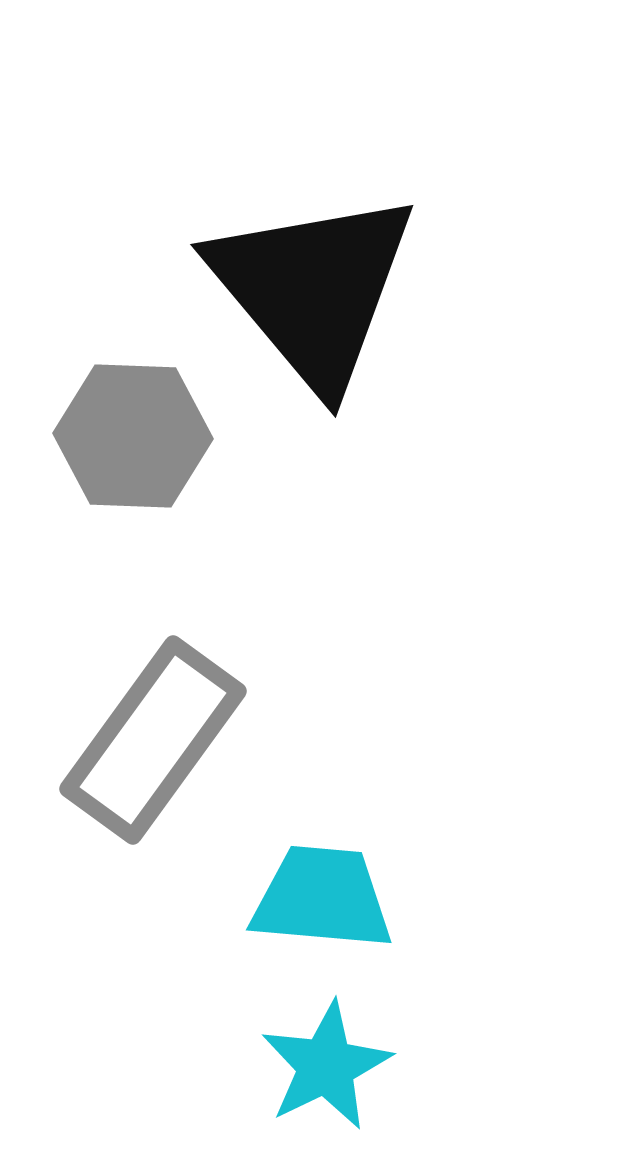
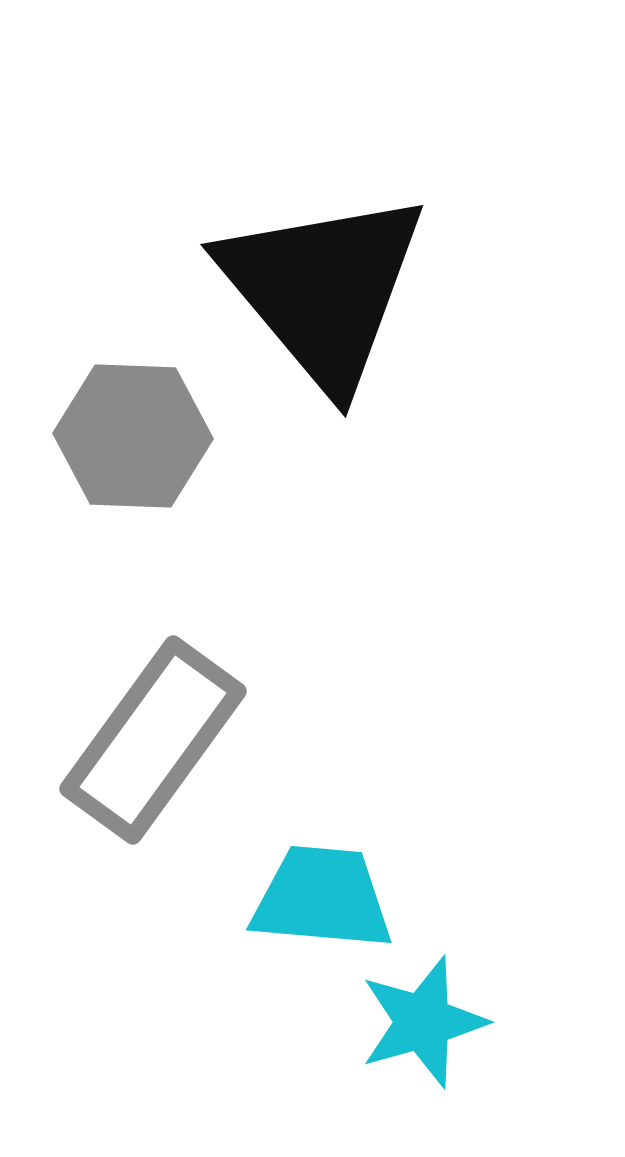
black triangle: moved 10 px right
cyan star: moved 97 px right, 44 px up; rotated 10 degrees clockwise
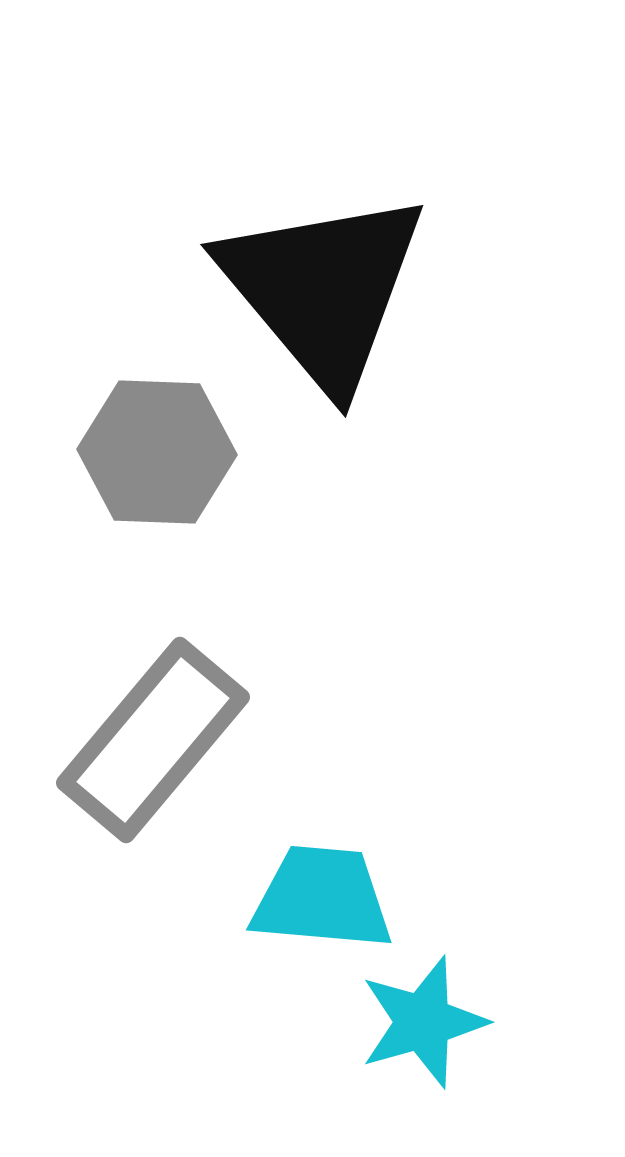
gray hexagon: moved 24 px right, 16 px down
gray rectangle: rotated 4 degrees clockwise
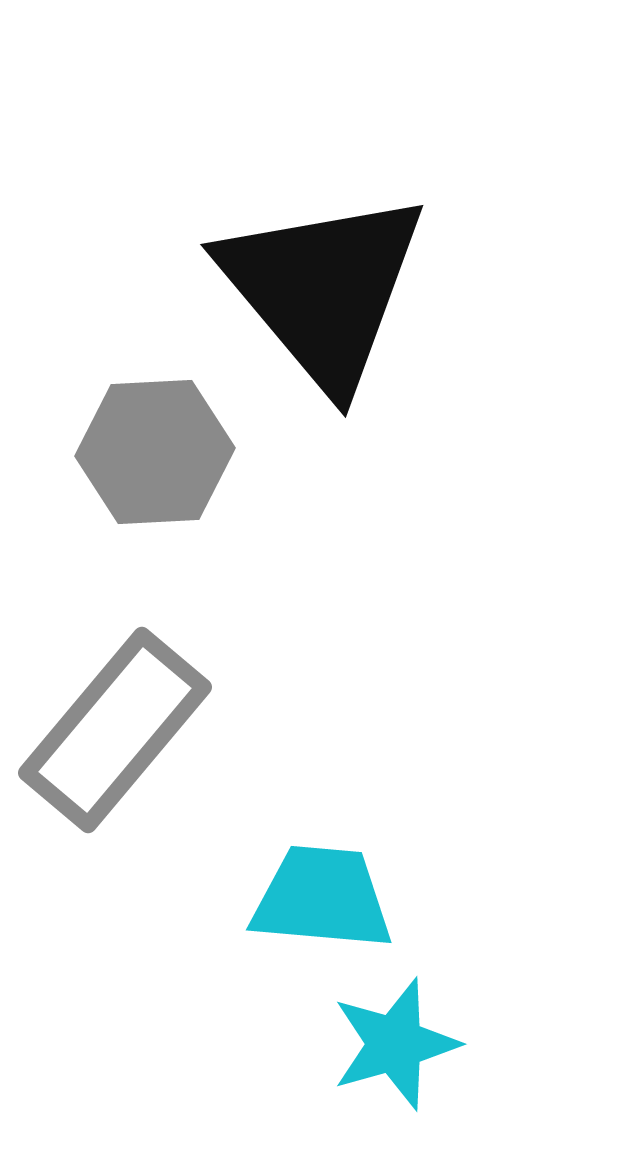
gray hexagon: moved 2 px left; rotated 5 degrees counterclockwise
gray rectangle: moved 38 px left, 10 px up
cyan star: moved 28 px left, 22 px down
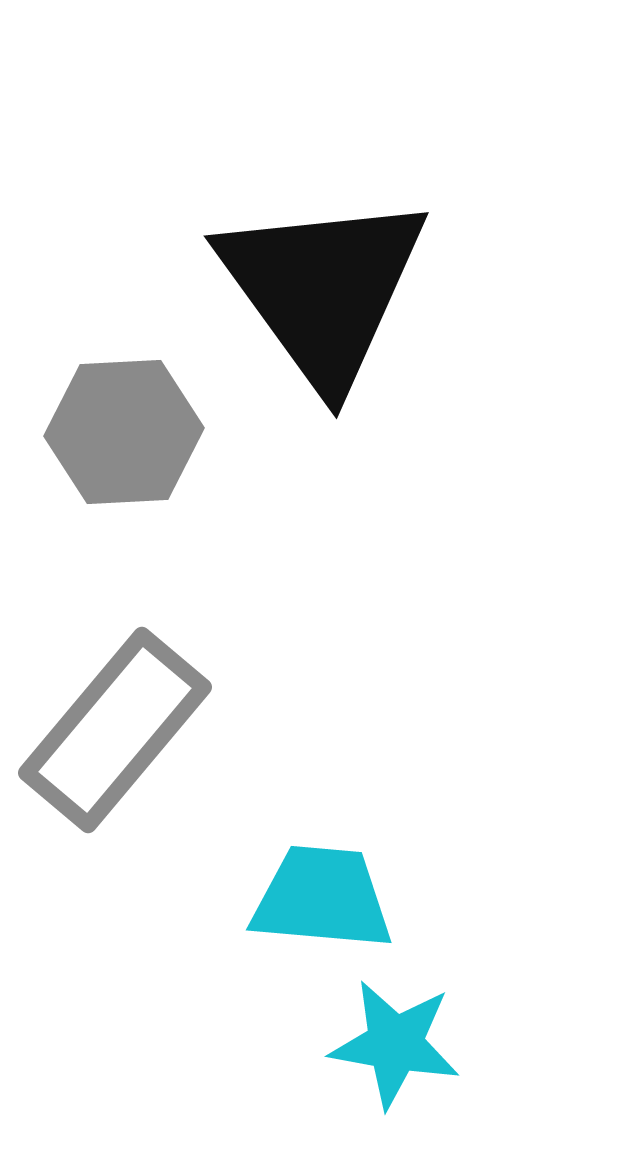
black triangle: rotated 4 degrees clockwise
gray hexagon: moved 31 px left, 20 px up
cyan star: rotated 26 degrees clockwise
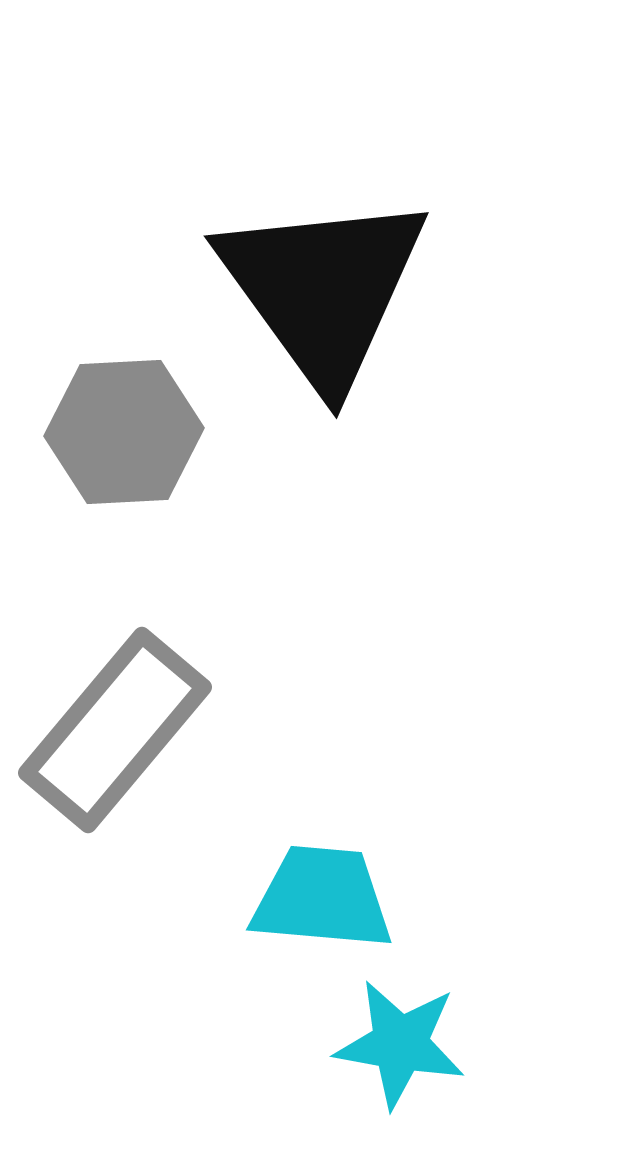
cyan star: moved 5 px right
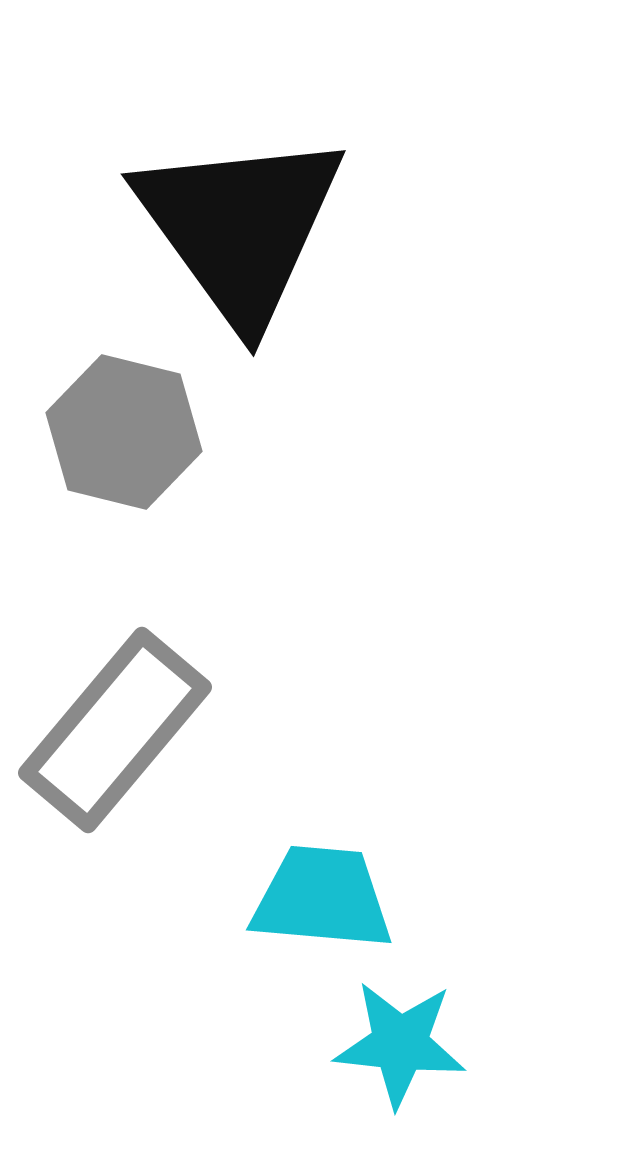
black triangle: moved 83 px left, 62 px up
gray hexagon: rotated 17 degrees clockwise
cyan star: rotated 4 degrees counterclockwise
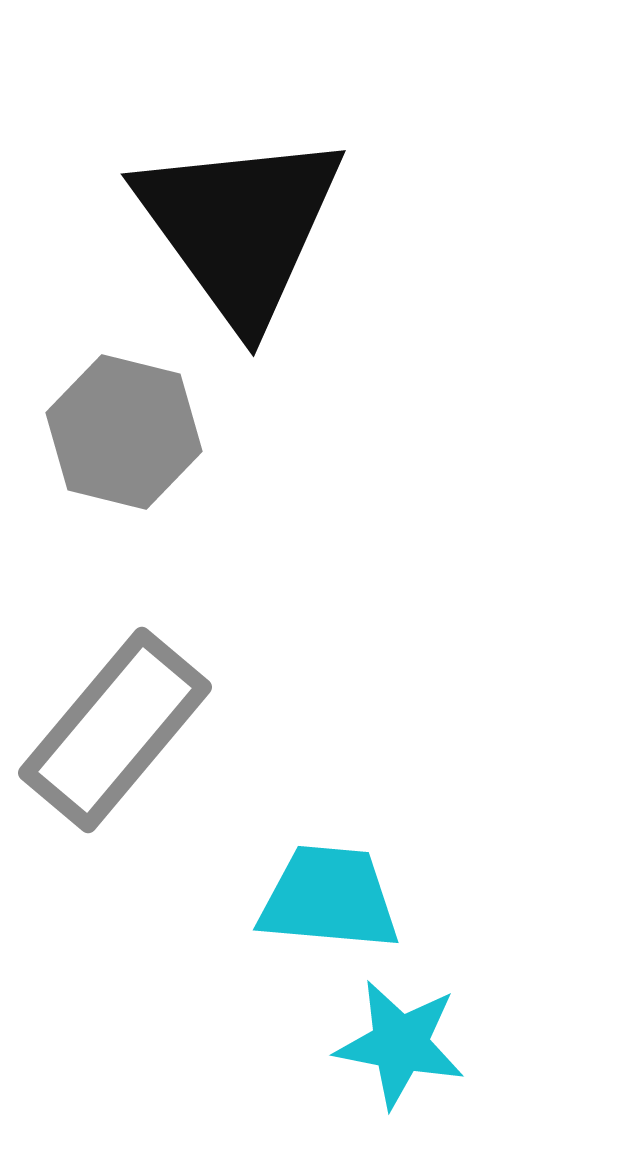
cyan trapezoid: moved 7 px right
cyan star: rotated 5 degrees clockwise
